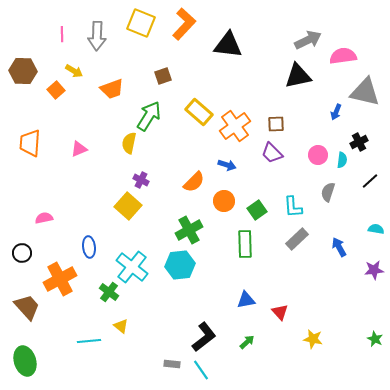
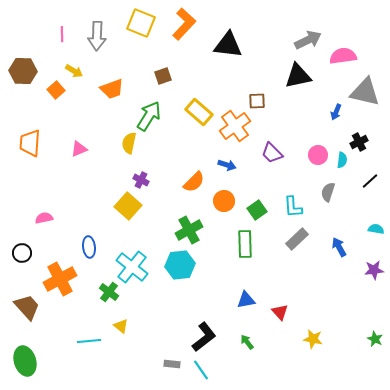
brown square at (276, 124): moved 19 px left, 23 px up
green arrow at (247, 342): rotated 84 degrees counterclockwise
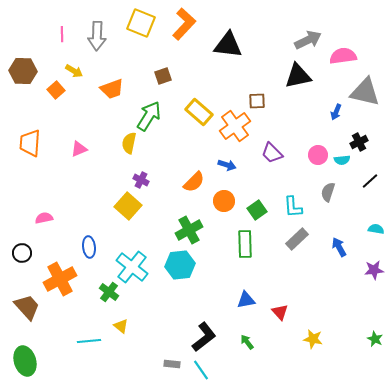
cyan semicircle at (342, 160): rotated 77 degrees clockwise
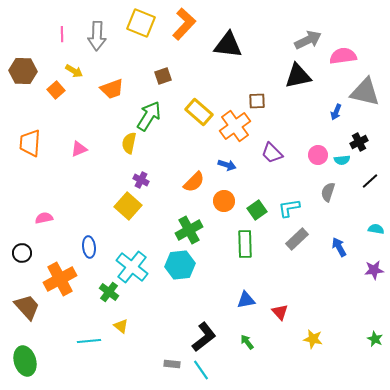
cyan L-shape at (293, 207): moved 4 px left, 1 px down; rotated 85 degrees clockwise
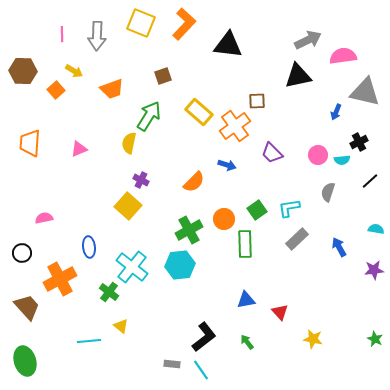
orange circle at (224, 201): moved 18 px down
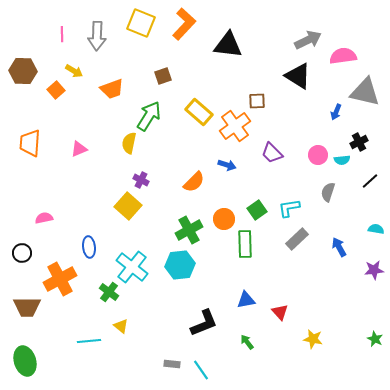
black triangle at (298, 76): rotated 44 degrees clockwise
brown trapezoid at (27, 307): rotated 132 degrees clockwise
black L-shape at (204, 337): moved 14 px up; rotated 16 degrees clockwise
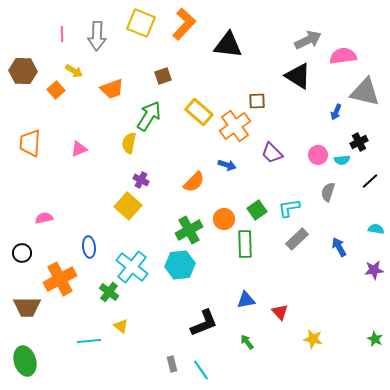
gray rectangle at (172, 364): rotated 70 degrees clockwise
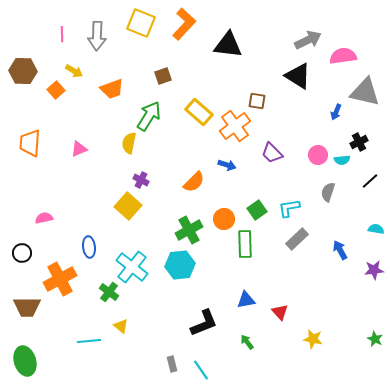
brown square at (257, 101): rotated 12 degrees clockwise
blue arrow at (339, 247): moved 1 px right, 3 px down
